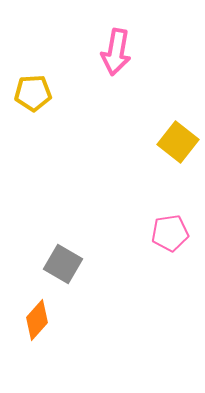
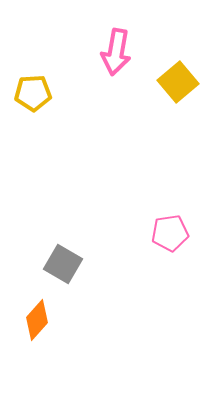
yellow square: moved 60 px up; rotated 12 degrees clockwise
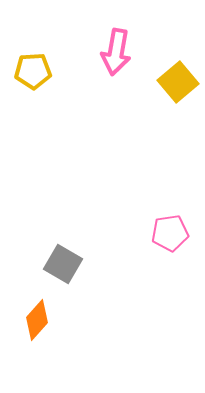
yellow pentagon: moved 22 px up
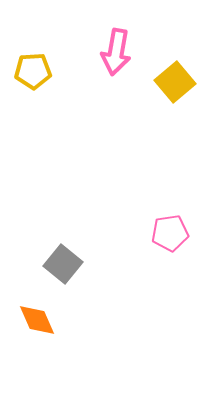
yellow square: moved 3 px left
gray square: rotated 9 degrees clockwise
orange diamond: rotated 66 degrees counterclockwise
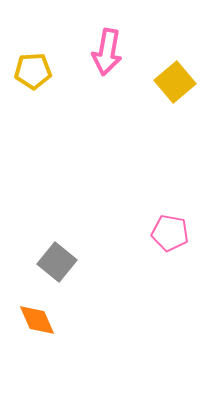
pink arrow: moved 9 px left
pink pentagon: rotated 18 degrees clockwise
gray square: moved 6 px left, 2 px up
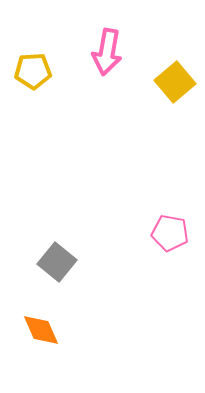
orange diamond: moved 4 px right, 10 px down
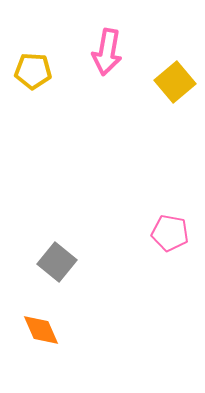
yellow pentagon: rotated 6 degrees clockwise
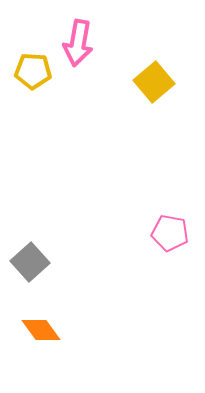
pink arrow: moved 29 px left, 9 px up
yellow square: moved 21 px left
gray square: moved 27 px left; rotated 9 degrees clockwise
orange diamond: rotated 12 degrees counterclockwise
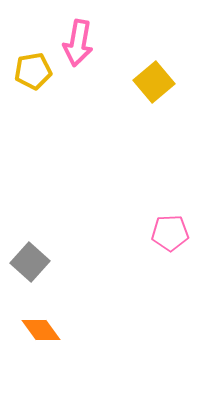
yellow pentagon: rotated 12 degrees counterclockwise
pink pentagon: rotated 12 degrees counterclockwise
gray square: rotated 6 degrees counterclockwise
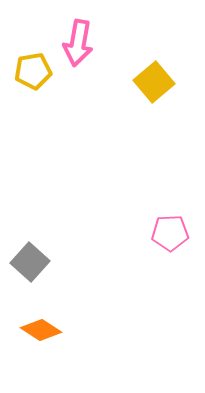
orange diamond: rotated 21 degrees counterclockwise
